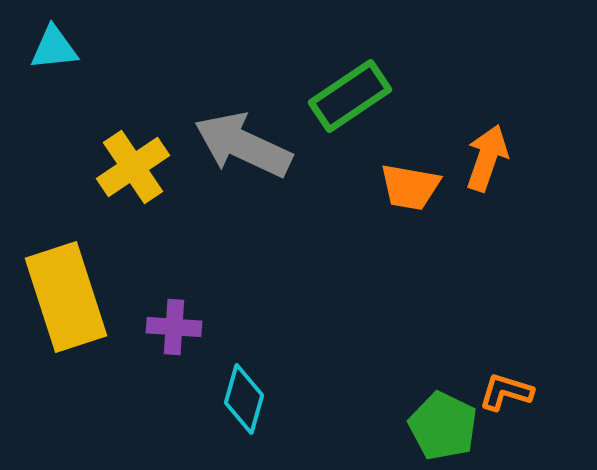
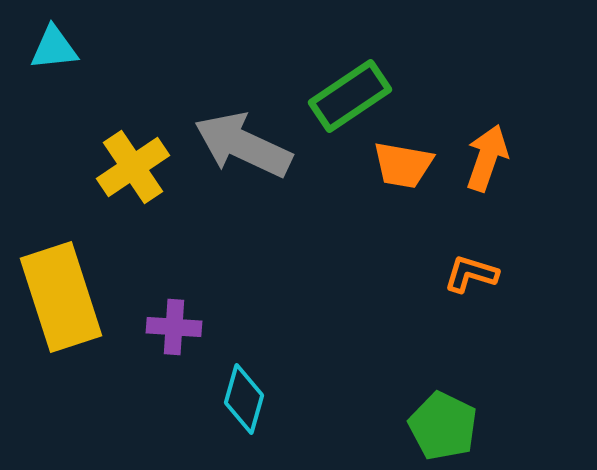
orange trapezoid: moved 7 px left, 22 px up
yellow rectangle: moved 5 px left
orange L-shape: moved 35 px left, 118 px up
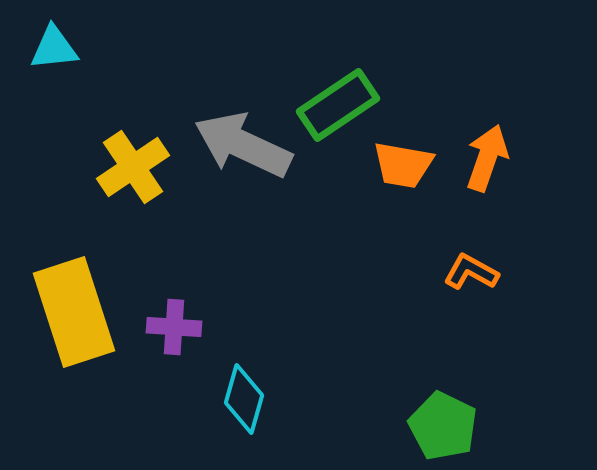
green rectangle: moved 12 px left, 9 px down
orange L-shape: moved 2 px up; rotated 12 degrees clockwise
yellow rectangle: moved 13 px right, 15 px down
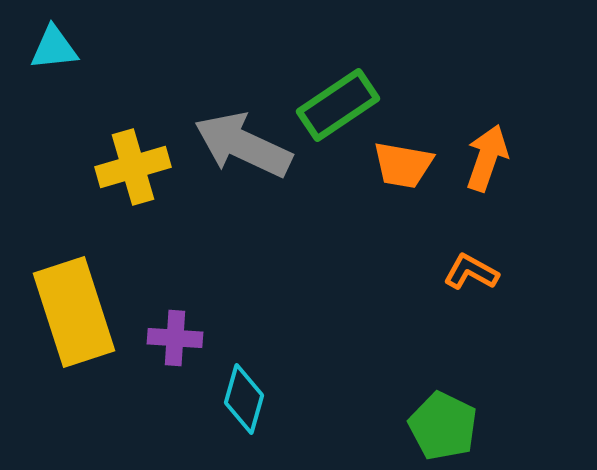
yellow cross: rotated 18 degrees clockwise
purple cross: moved 1 px right, 11 px down
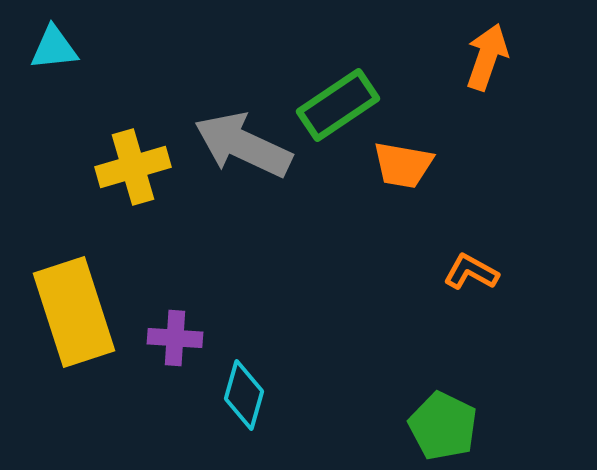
orange arrow: moved 101 px up
cyan diamond: moved 4 px up
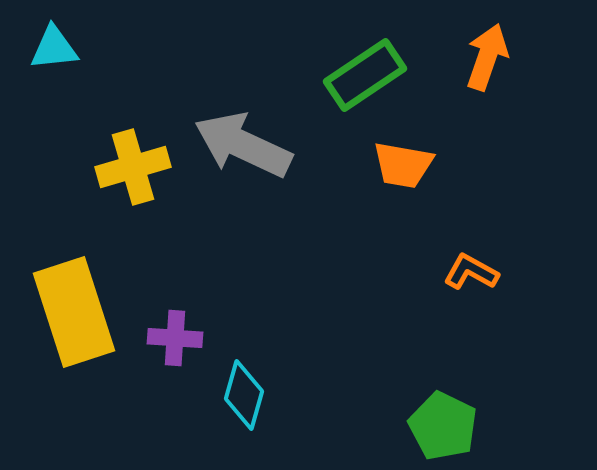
green rectangle: moved 27 px right, 30 px up
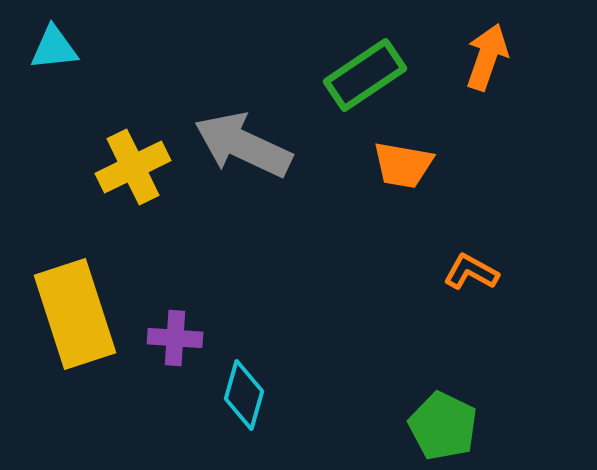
yellow cross: rotated 10 degrees counterclockwise
yellow rectangle: moved 1 px right, 2 px down
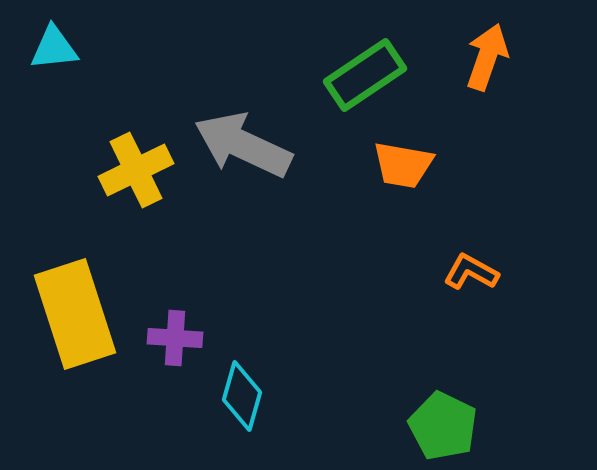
yellow cross: moved 3 px right, 3 px down
cyan diamond: moved 2 px left, 1 px down
